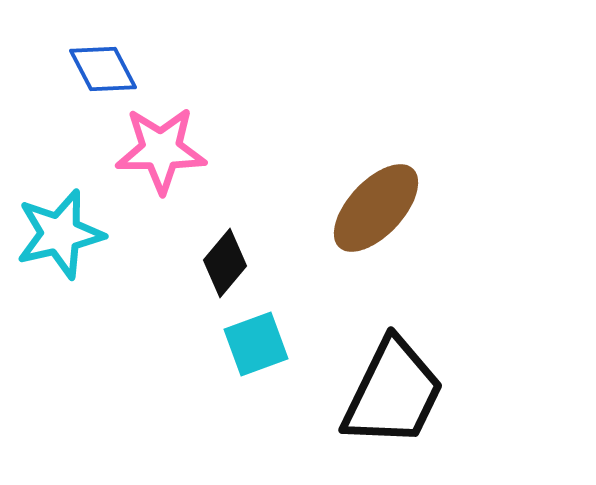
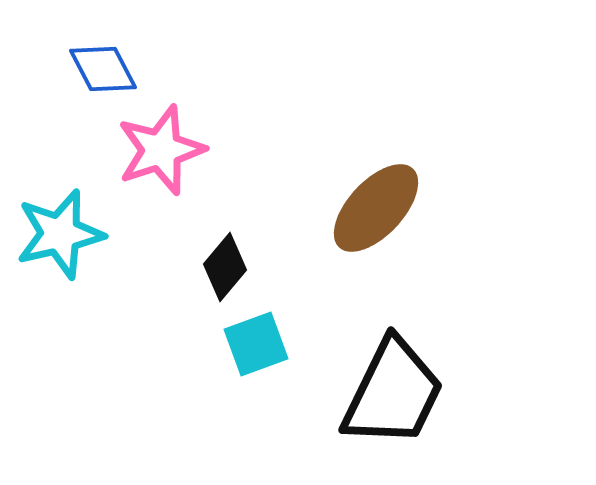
pink star: rotated 18 degrees counterclockwise
black diamond: moved 4 px down
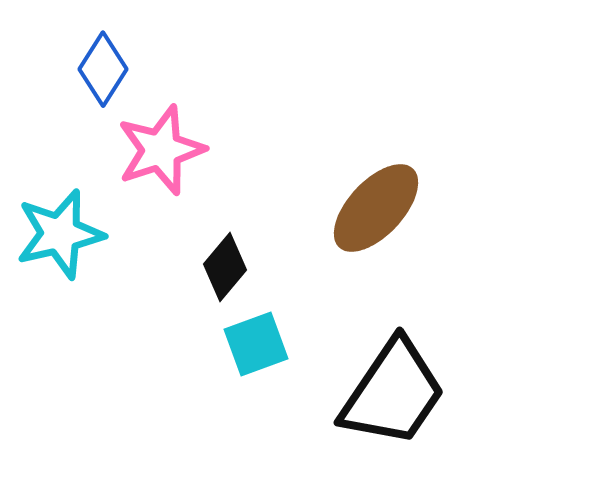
blue diamond: rotated 60 degrees clockwise
black trapezoid: rotated 8 degrees clockwise
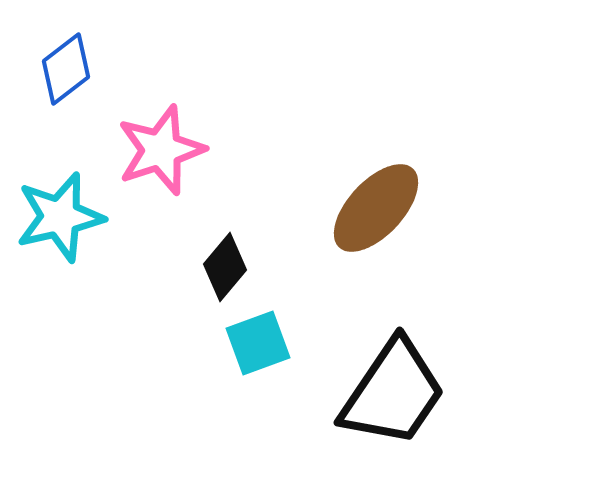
blue diamond: moved 37 px left; rotated 20 degrees clockwise
cyan star: moved 17 px up
cyan square: moved 2 px right, 1 px up
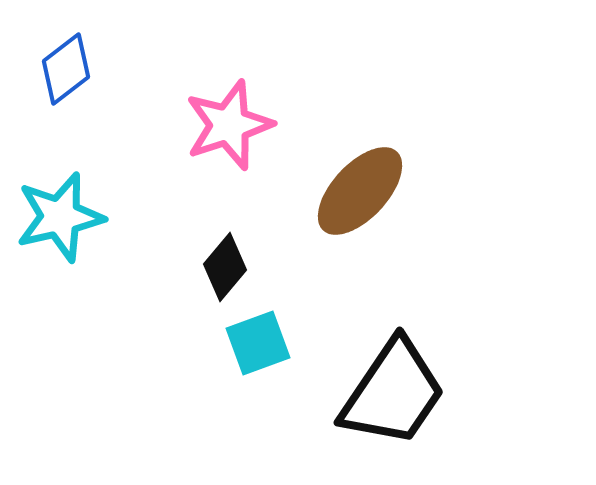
pink star: moved 68 px right, 25 px up
brown ellipse: moved 16 px left, 17 px up
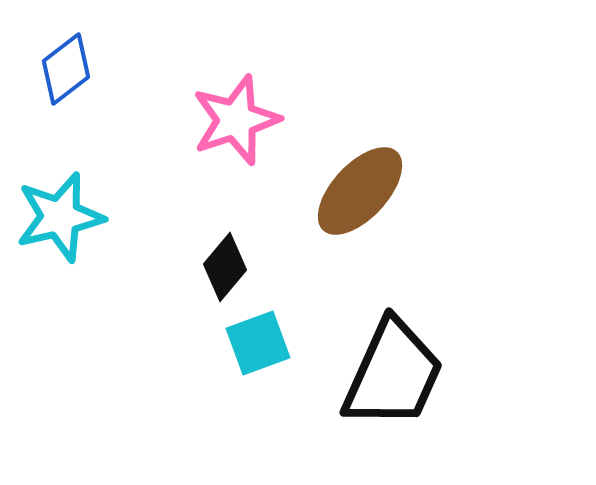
pink star: moved 7 px right, 5 px up
black trapezoid: moved 19 px up; rotated 10 degrees counterclockwise
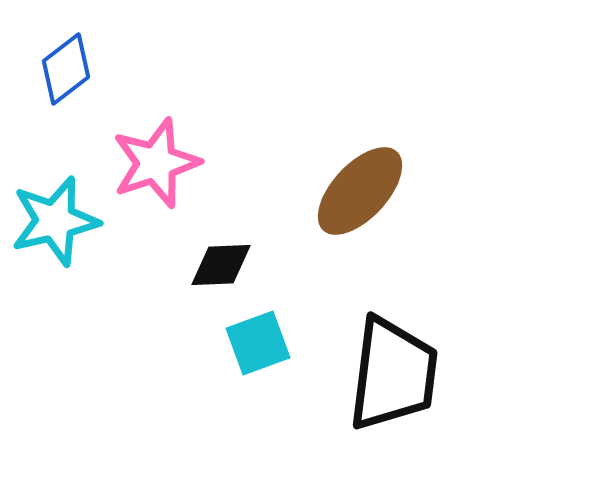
pink star: moved 80 px left, 43 px down
cyan star: moved 5 px left, 4 px down
black diamond: moved 4 px left, 2 px up; rotated 48 degrees clockwise
black trapezoid: rotated 17 degrees counterclockwise
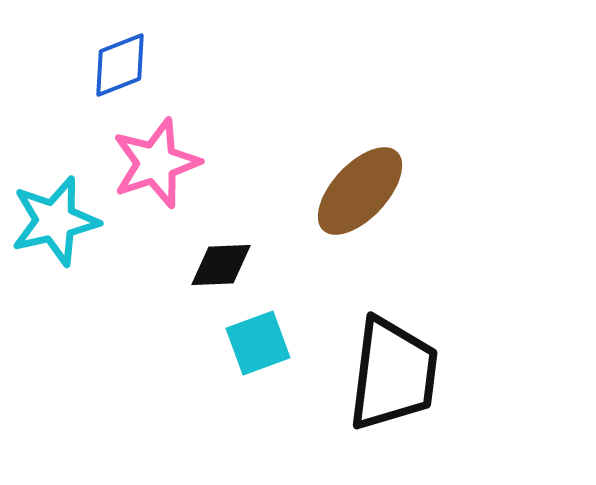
blue diamond: moved 54 px right, 4 px up; rotated 16 degrees clockwise
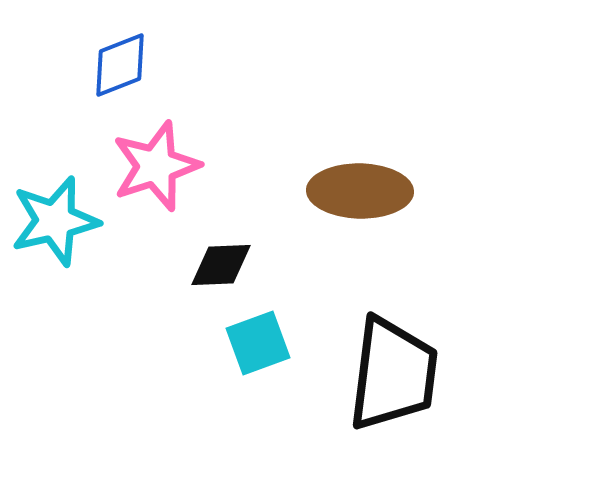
pink star: moved 3 px down
brown ellipse: rotated 48 degrees clockwise
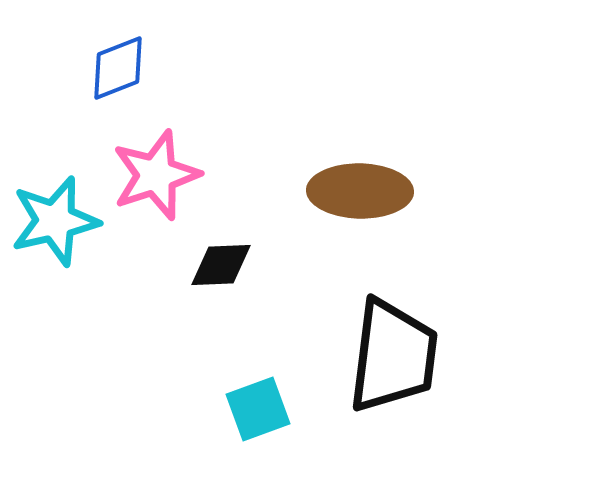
blue diamond: moved 2 px left, 3 px down
pink star: moved 9 px down
cyan square: moved 66 px down
black trapezoid: moved 18 px up
